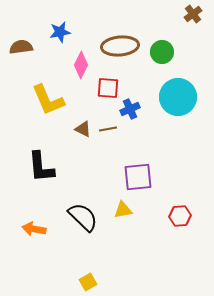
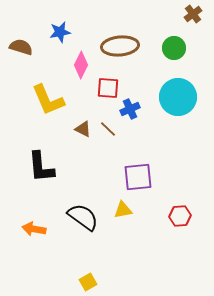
brown semicircle: rotated 25 degrees clockwise
green circle: moved 12 px right, 4 px up
brown line: rotated 54 degrees clockwise
black semicircle: rotated 8 degrees counterclockwise
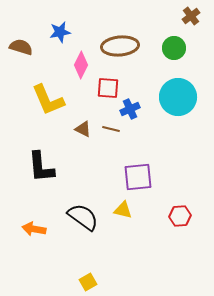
brown cross: moved 2 px left, 2 px down
brown line: moved 3 px right; rotated 30 degrees counterclockwise
yellow triangle: rotated 24 degrees clockwise
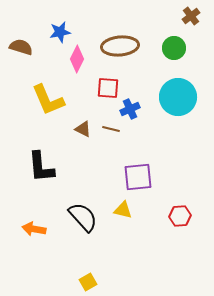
pink diamond: moved 4 px left, 6 px up
black semicircle: rotated 12 degrees clockwise
